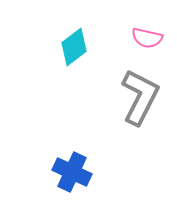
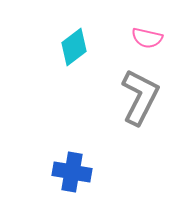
blue cross: rotated 15 degrees counterclockwise
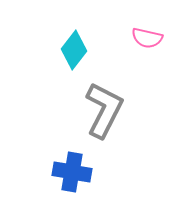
cyan diamond: moved 3 px down; rotated 15 degrees counterclockwise
gray L-shape: moved 36 px left, 13 px down
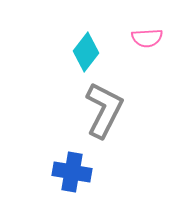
pink semicircle: rotated 16 degrees counterclockwise
cyan diamond: moved 12 px right, 2 px down
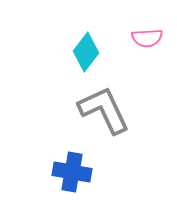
gray L-shape: rotated 52 degrees counterclockwise
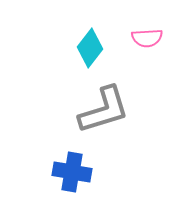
cyan diamond: moved 4 px right, 4 px up
gray L-shape: rotated 98 degrees clockwise
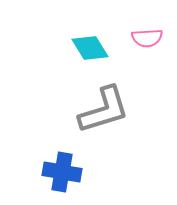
cyan diamond: rotated 69 degrees counterclockwise
blue cross: moved 10 px left
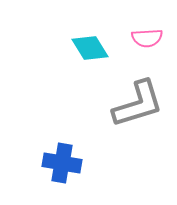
gray L-shape: moved 34 px right, 6 px up
blue cross: moved 9 px up
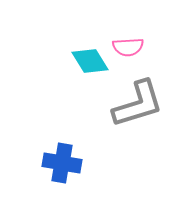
pink semicircle: moved 19 px left, 9 px down
cyan diamond: moved 13 px down
